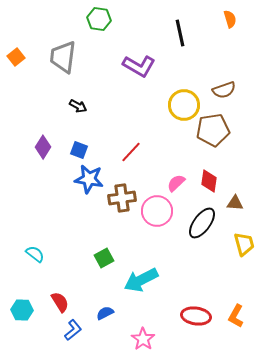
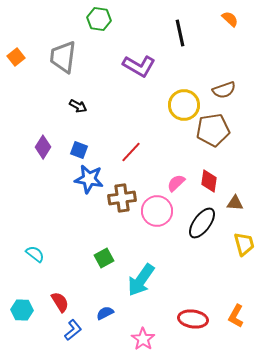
orange semicircle: rotated 30 degrees counterclockwise
cyan arrow: rotated 28 degrees counterclockwise
red ellipse: moved 3 px left, 3 px down
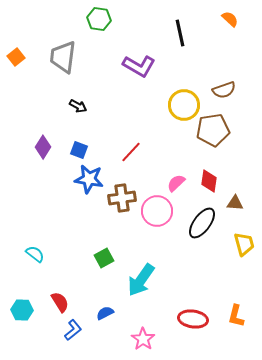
orange L-shape: rotated 15 degrees counterclockwise
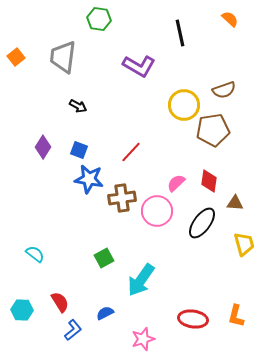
pink star: rotated 20 degrees clockwise
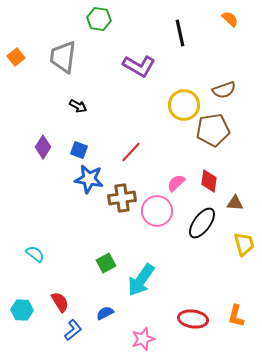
green square: moved 2 px right, 5 px down
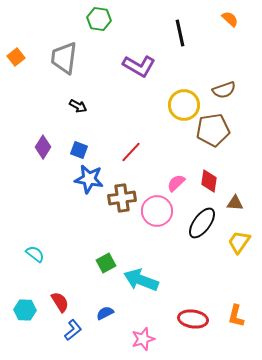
gray trapezoid: moved 1 px right, 1 px down
yellow trapezoid: moved 5 px left, 2 px up; rotated 130 degrees counterclockwise
cyan arrow: rotated 76 degrees clockwise
cyan hexagon: moved 3 px right
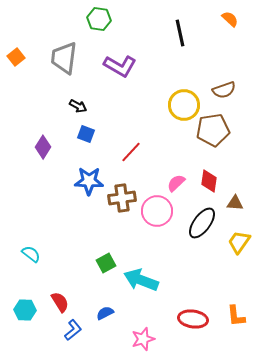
purple L-shape: moved 19 px left
blue square: moved 7 px right, 16 px up
blue star: moved 2 px down; rotated 8 degrees counterclockwise
cyan semicircle: moved 4 px left
orange L-shape: rotated 20 degrees counterclockwise
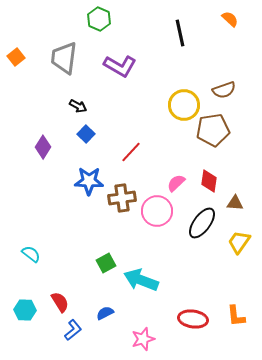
green hexagon: rotated 15 degrees clockwise
blue square: rotated 24 degrees clockwise
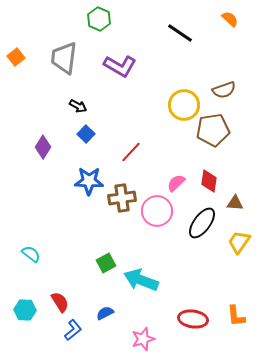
black line: rotated 44 degrees counterclockwise
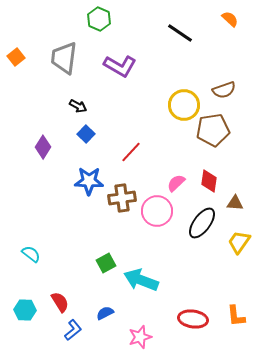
pink star: moved 3 px left, 2 px up
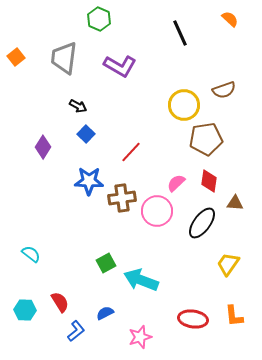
black line: rotated 32 degrees clockwise
brown pentagon: moved 7 px left, 9 px down
yellow trapezoid: moved 11 px left, 22 px down
orange L-shape: moved 2 px left
blue L-shape: moved 3 px right, 1 px down
